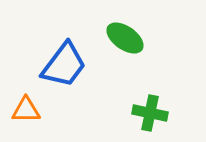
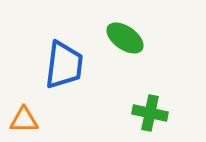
blue trapezoid: rotated 30 degrees counterclockwise
orange triangle: moved 2 px left, 10 px down
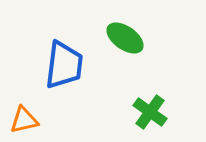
green cross: moved 1 px up; rotated 24 degrees clockwise
orange triangle: rotated 12 degrees counterclockwise
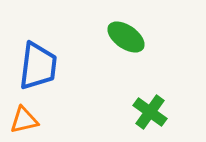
green ellipse: moved 1 px right, 1 px up
blue trapezoid: moved 26 px left, 1 px down
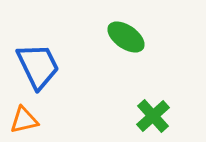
blue trapezoid: rotated 33 degrees counterclockwise
green cross: moved 3 px right, 4 px down; rotated 12 degrees clockwise
